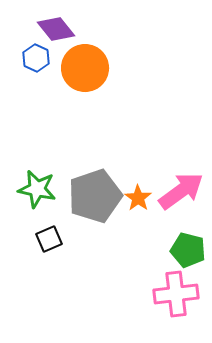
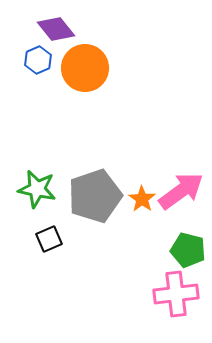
blue hexagon: moved 2 px right, 2 px down; rotated 12 degrees clockwise
orange star: moved 4 px right, 1 px down
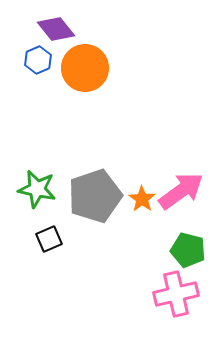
pink cross: rotated 6 degrees counterclockwise
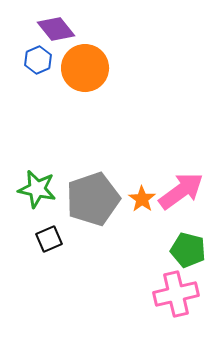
gray pentagon: moved 2 px left, 3 px down
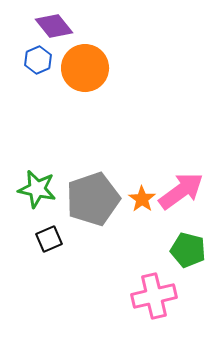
purple diamond: moved 2 px left, 3 px up
pink cross: moved 22 px left, 2 px down
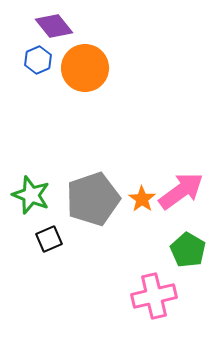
green star: moved 6 px left, 6 px down; rotated 9 degrees clockwise
green pentagon: rotated 16 degrees clockwise
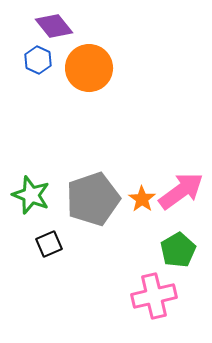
blue hexagon: rotated 12 degrees counterclockwise
orange circle: moved 4 px right
black square: moved 5 px down
green pentagon: moved 10 px left; rotated 12 degrees clockwise
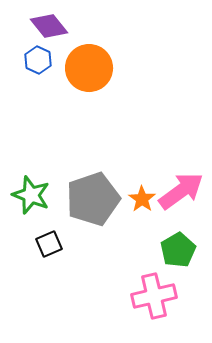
purple diamond: moved 5 px left
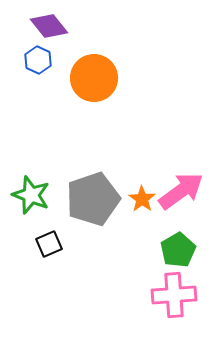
orange circle: moved 5 px right, 10 px down
pink cross: moved 20 px right, 1 px up; rotated 9 degrees clockwise
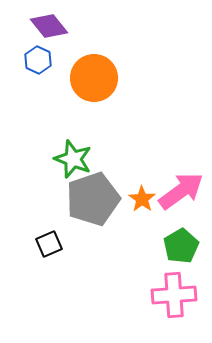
green star: moved 42 px right, 36 px up
green pentagon: moved 3 px right, 4 px up
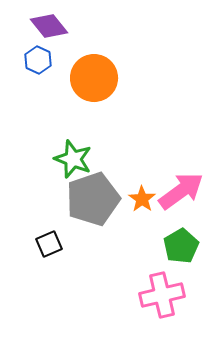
pink cross: moved 12 px left; rotated 9 degrees counterclockwise
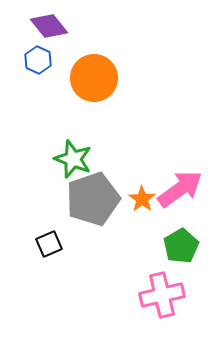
pink arrow: moved 1 px left, 2 px up
